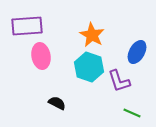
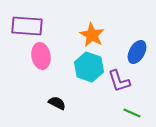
purple rectangle: rotated 8 degrees clockwise
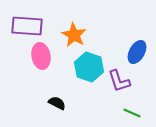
orange star: moved 18 px left
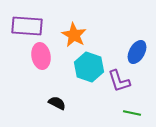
green line: rotated 12 degrees counterclockwise
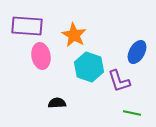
black semicircle: rotated 30 degrees counterclockwise
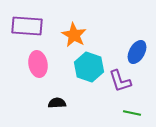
pink ellipse: moved 3 px left, 8 px down
purple L-shape: moved 1 px right
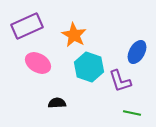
purple rectangle: rotated 28 degrees counterclockwise
pink ellipse: moved 1 px up; rotated 50 degrees counterclockwise
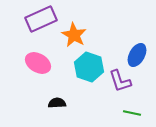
purple rectangle: moved 14 px right, 7 px up
blue ellipse: moved 3 px down
